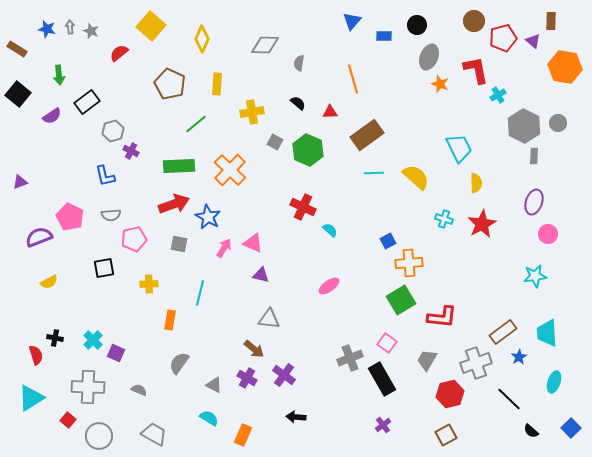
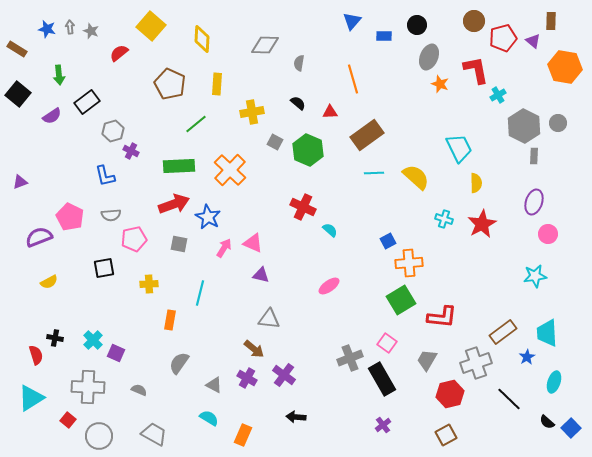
yellow diamond at (202, 39): rotated 20 degrees counterclockwise
blue star at (519, 357): moved 8 px right
black semicircle at (531, 431): moved 16 px right, 9 px up
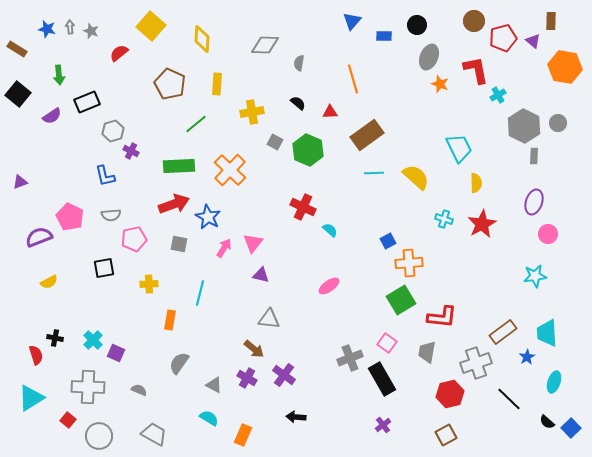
black rectangle at (87, 102): rotated 15 degrees clockwise
pink triangle at (253, 243): rotated 45 degrees clockwise
gray trapezoid at (427, 360): moved 8 px up; rotated 20 degrees counterclockwise
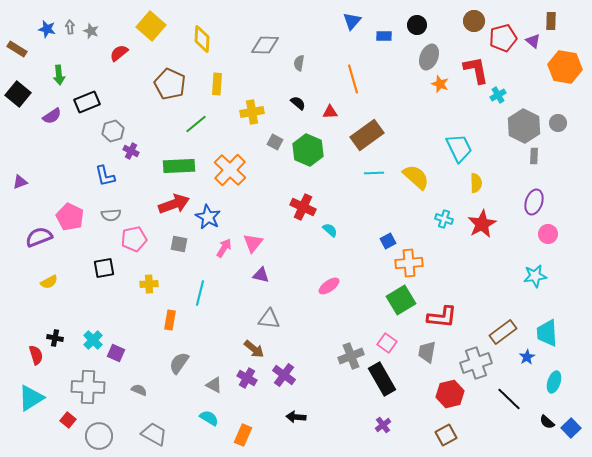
gray cross at (350, 358): moved 1 px right, 2 px up
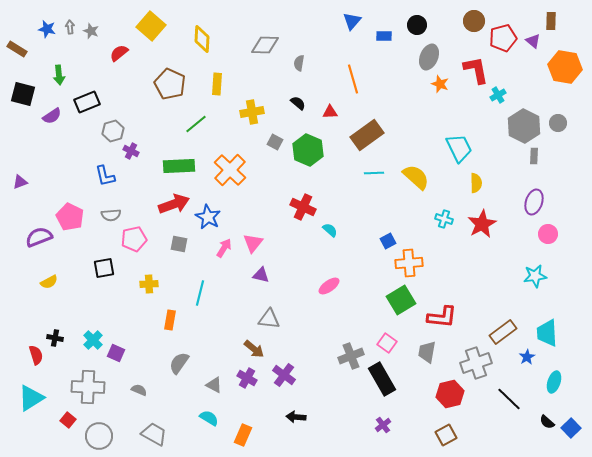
black square at (18, 94): moved 5 px right; rotated 25 degrees counterclockwise
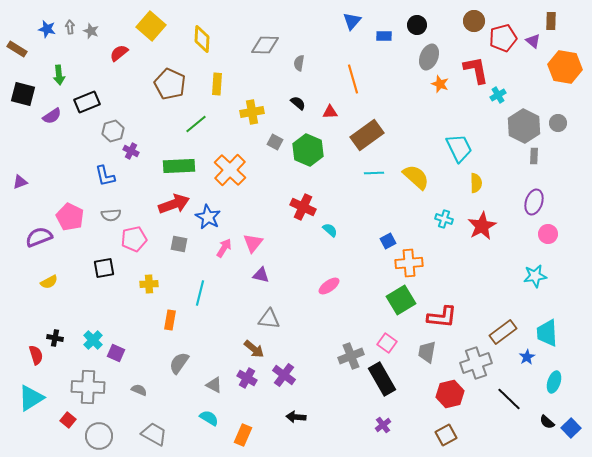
red star at (482, 224): moved 2 px down
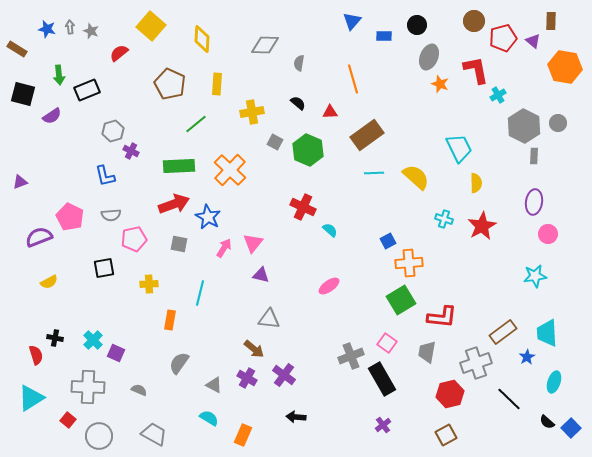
black rectangle at (87, 102): moved 12 px up
purple ellipse at (534, 202): rotated 10 degrees counterclockwise
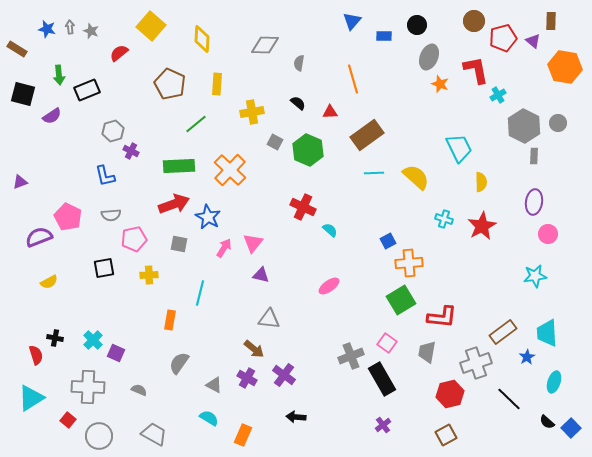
yellow semicircle at (476, 183): moved 5 px right, 1 px up
pink pentagon at (70, 217): moved 2 px left
yellow cross at (149, 284): moved 9 px up
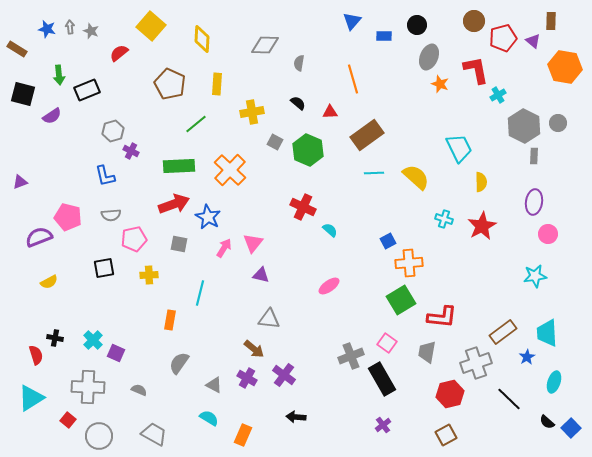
pink pentagon at (68, 217): rotated 12 degrees counterclockwise
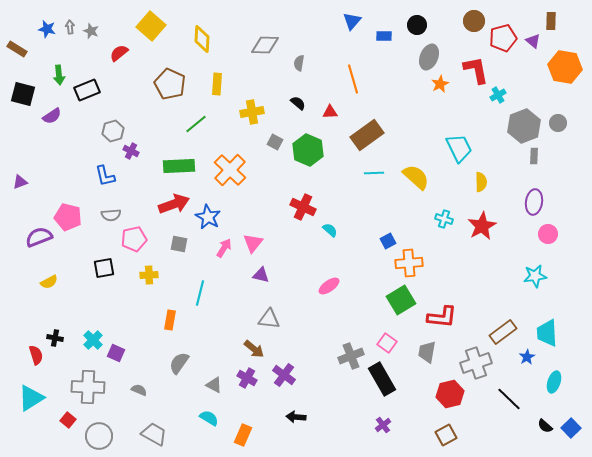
orange star at (440, 84): rotated 24 degrees clockwise
gray hexagon at (524, 126): rotated 12 degrees clockwise
black semicircle at (547, 422): moved 2 px left, 4 px down
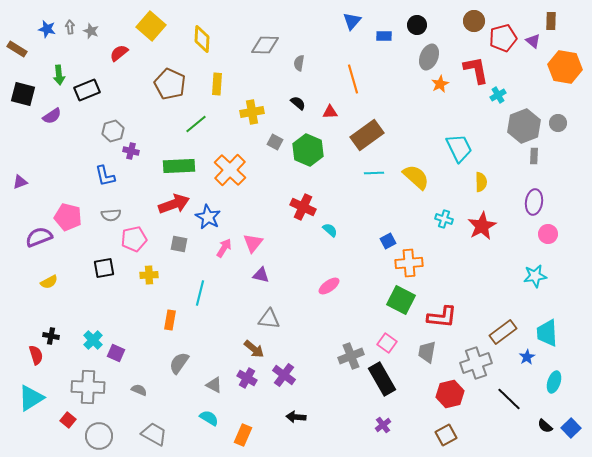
purple cross at (131, 151): rotated 14 degrees counterclockwise
green square at (401, 300): rotated 32 degrees counterclockwise
black cross at (55, 338): moved 4 px left, 2 px up
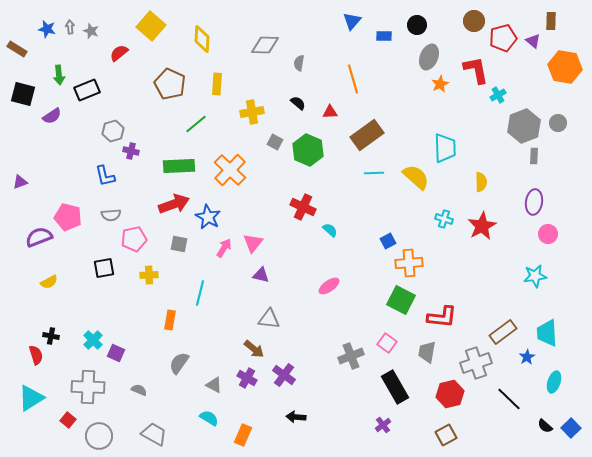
cyan trapezoid at (459, 148): moved 14 px left; rotated 24 degrees clockwise
black rectangle at (382, 379): moved 13 px right, 8 px down
